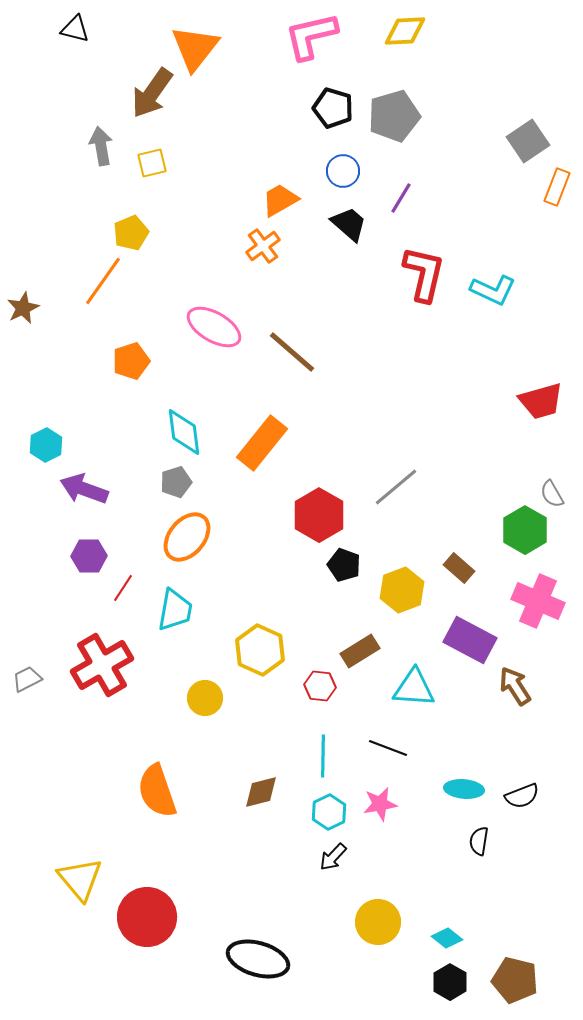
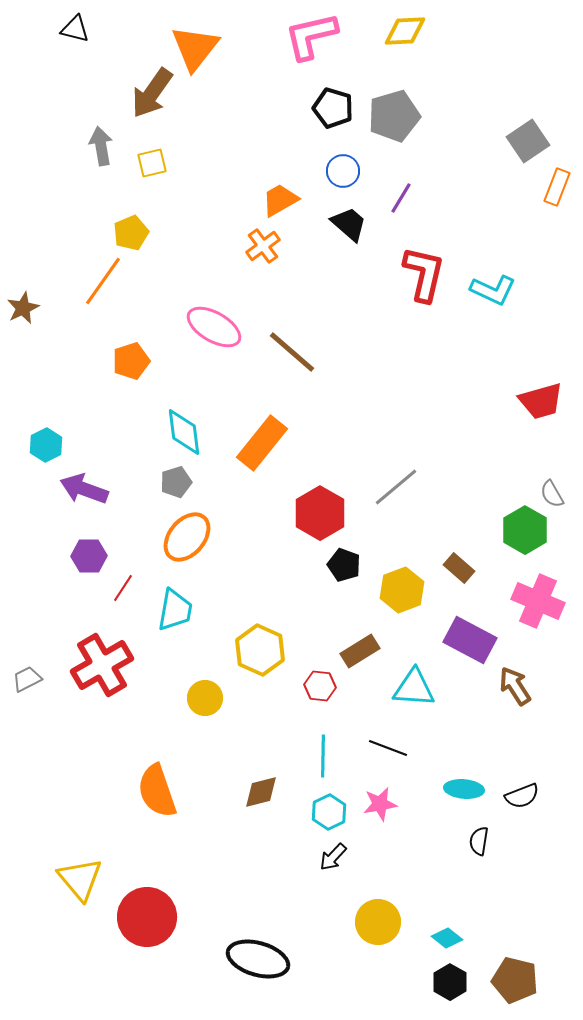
red hexagon at (319, 515): moved 1 px right, 2 px up
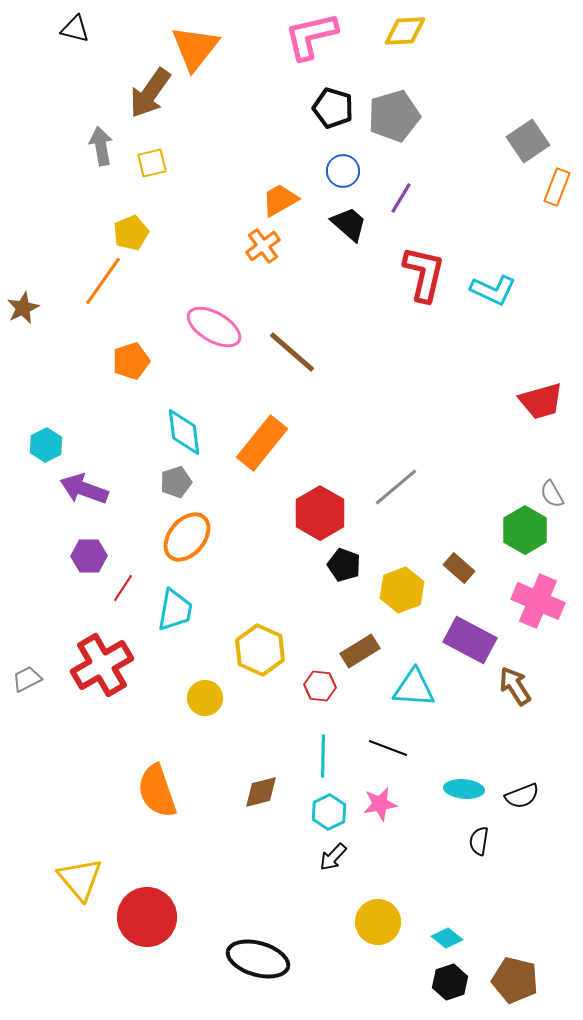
brown arrow at (152, 93): moved 2 px left
black hexagon at (450, 982): rotated 12 degrees clockwise
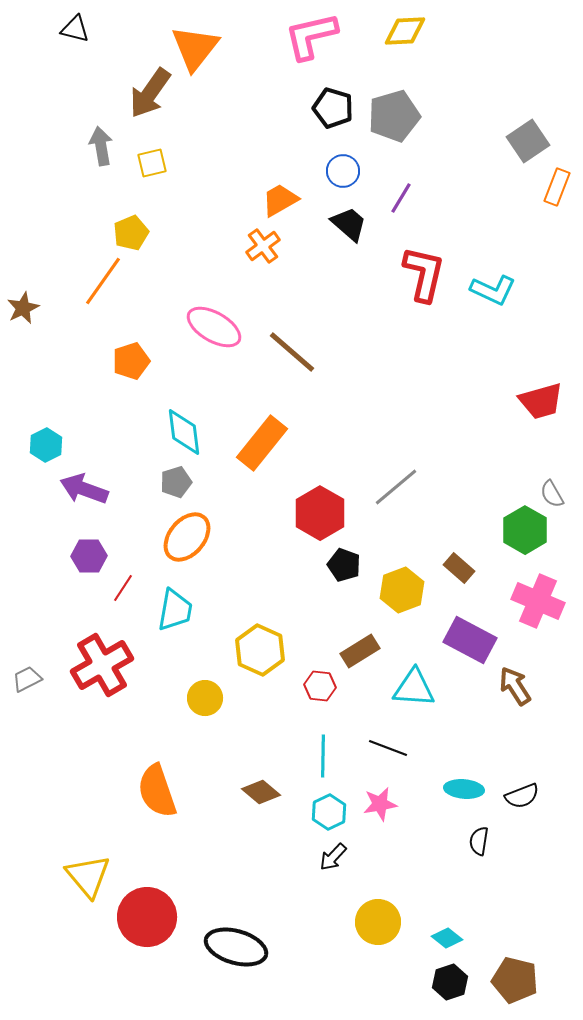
brown diamond at (261, 792): rotated 54 degrees clockwise
yellow triangle at (80, 879): moved 8 px right, 3 px up
black ellipse at (258, 959): moved 22 px left, 12 px up
